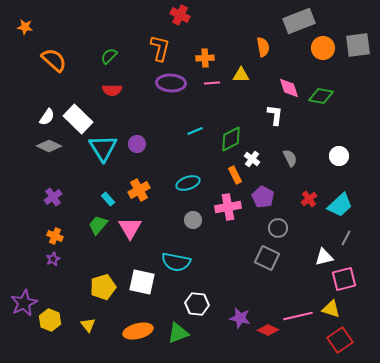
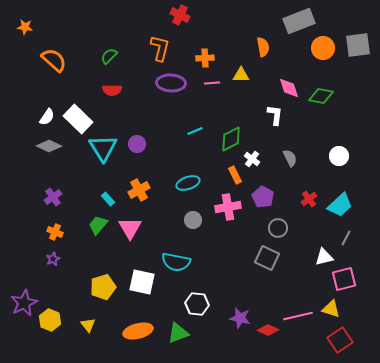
orange cross at (55, 236): moved 4 px up
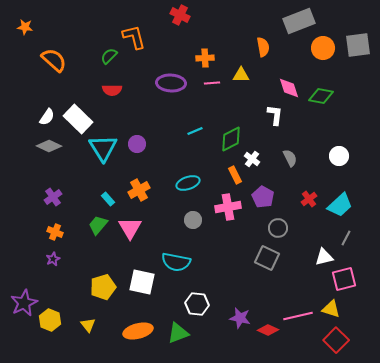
orange L-shape at (160, 48): moved 26 px left, 11 px up; rotated 28 degrees counterclockwise
red square at (340, 340): moved 4 px left; rotated 10 degrees counterclockwise
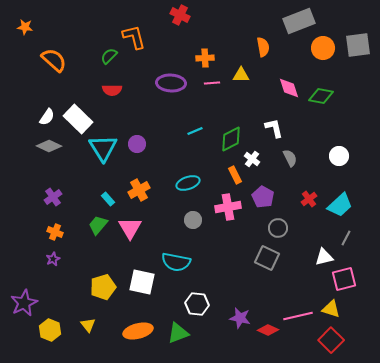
white L-shape at (275, 115): moved 1 px left, 13 px down; rotated 20 degrees counterclockwise
yellow hexagon at (50, 320): moved 10 px down
red square at (336, 340): moved 5 px left
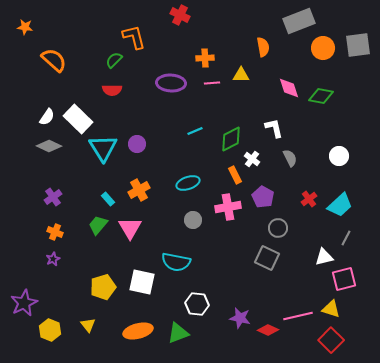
green semicircle at (109, 56): moved 5 px right, 4 px down
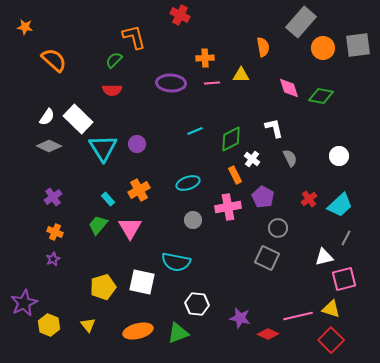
gray rectangle at (299, 21): moved 2 px right, 1 px down; rotated 28 degrees counterclockwise
yellow hexagon at (50, 330): moved 1 px left, 5 px up
red diamond at (268, 330): moved 4 px down
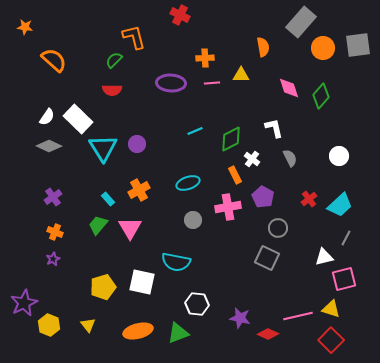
green diamond at (321, 96): rotated 60 degrees counterclockwise
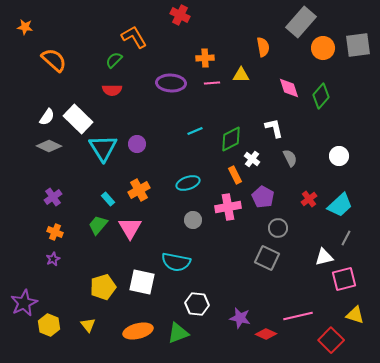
orange L-shape at (134, 37): rotated 16 degrees counterclockwise
yellow triangle at (331, 309): moved 24 px right, 6 px down
red diamond at (268, 334): moved 2 px left
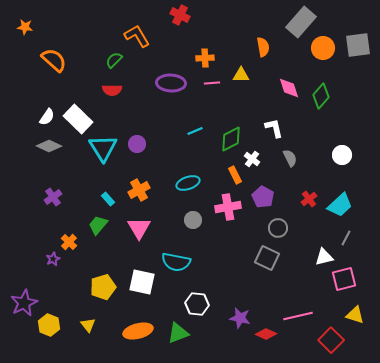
orange L-shape at (134, 37): moved 3 px right, 1 px up
white circle at (339, 156): moved 3 px right, 1 px up
pink triangle at (130, 228): moved 9 px right
orange cross at (55, 232): moved 14 px right, 10 px down; rotated 21 degrees clockwise
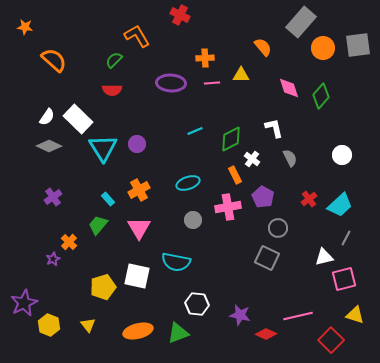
orange semicircle at (263, 47): rotated 30 degrees counterclockwise
white square at (142, 282): moved 5 px left, 6 px up
purple star at (240, 318): moved 3 px up
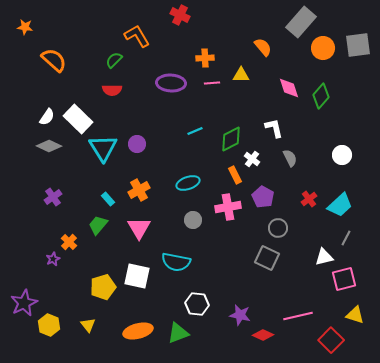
red diamond at (266, 334): moved 3 px left, 1 px down
